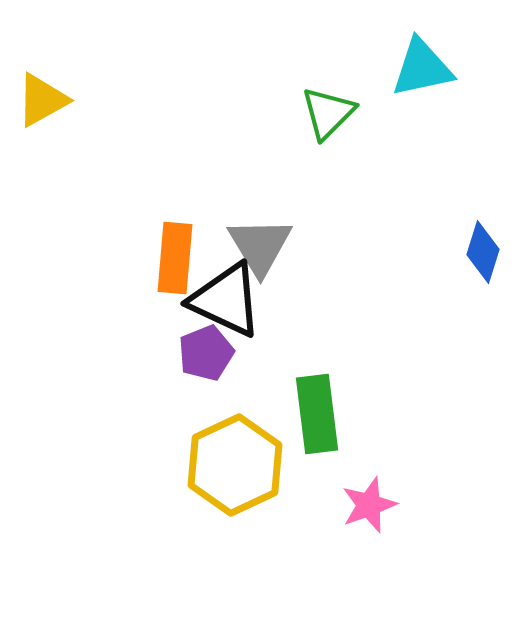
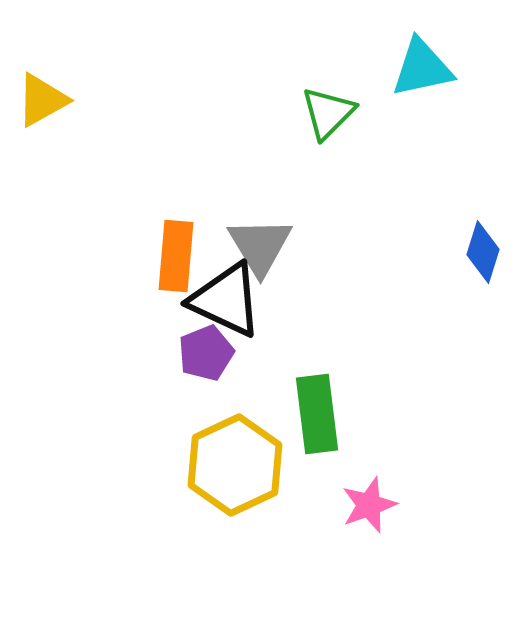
orange rectangle: moved 1 px right, 2 px up
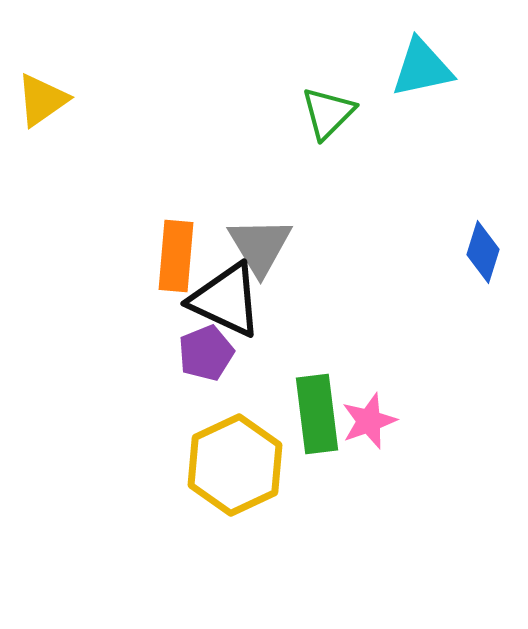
yellow triangle: rotated 6 degrees counterclockwise
pink star: moved 84 px up
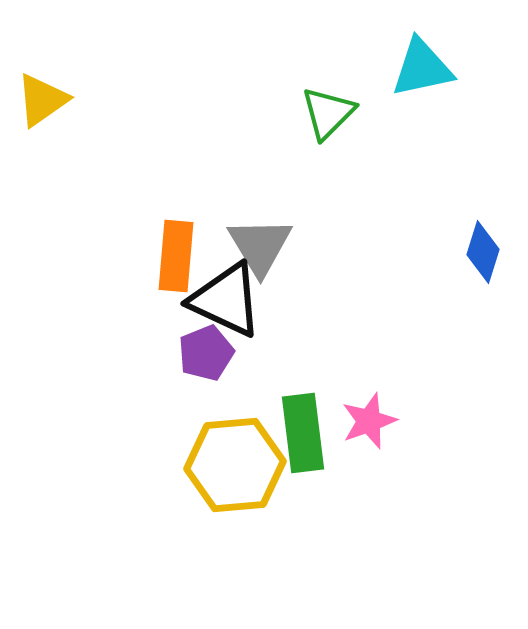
green rectangle: moved 14 px left, 19 px down
yellow hexagon: rotated 20 degrees clockwise
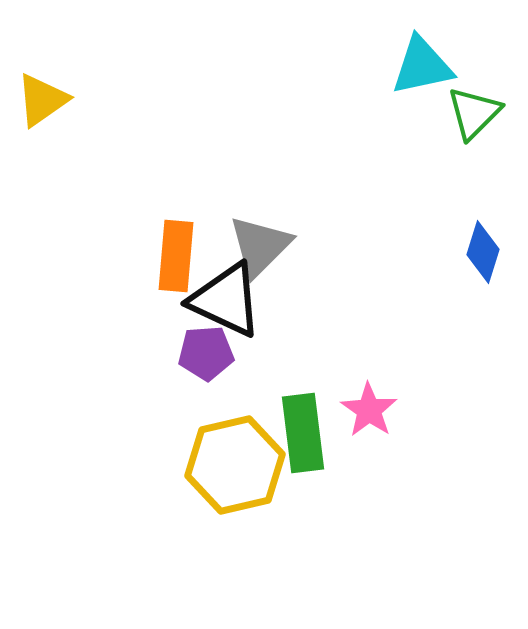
cyan triangle: moved 2 px up
green triangle: moved 146 px right
gray triangle: rotated 16 degrees clockwise
purple pentagon: rotated 18 degrees clockwise
pink star: moved 11 px up; rotated 18 degrees counterclockwise
yellow hexagon: rotated 8 degrees counterclockwise
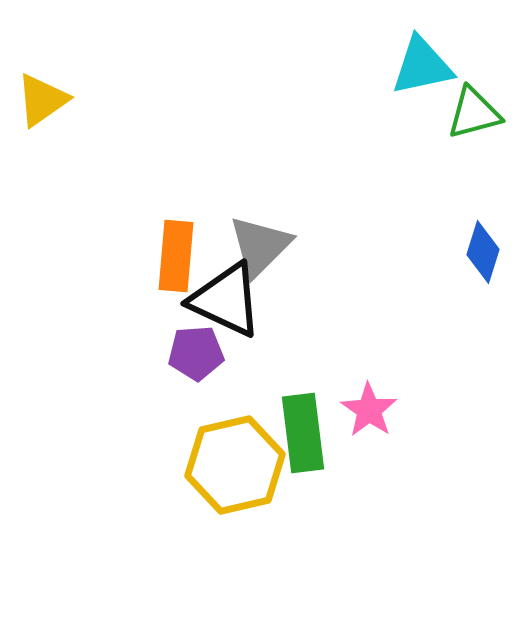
green triangle: rotated 30 degrees clockwise
purple pentagon: moved 10 px left
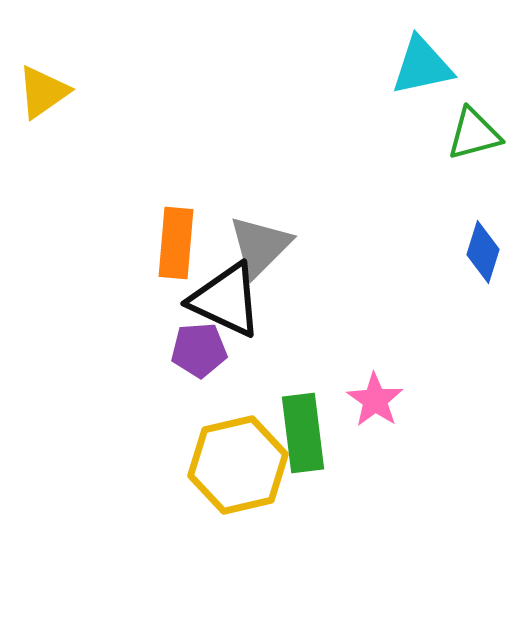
yellow triangle: moved 1 px right, 8 px up
green triangle: moved 21 px down
orange rectangle: moved 13 px up
purple pentagon: moved 3 px right, 3 px up
pink star: moved 6 px right, 10 px up
yellow hexagon: moved 3 px right
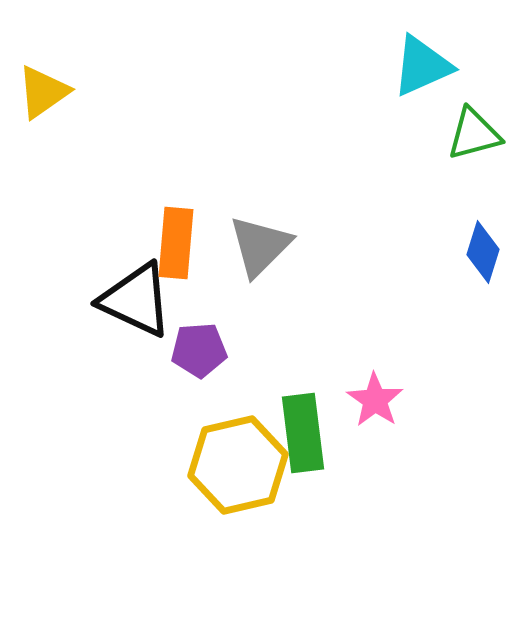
cyan triangle: rotated 12 degrees counterclockwise
black triangle: moved 90 px left
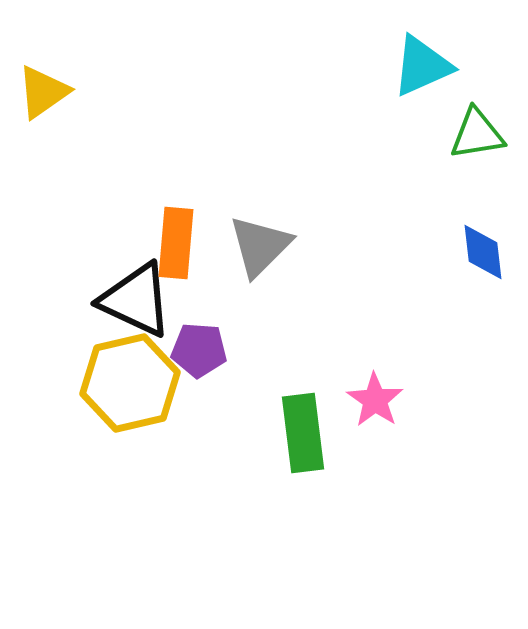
green triangle: moved 3 px right; rotated 6 degrees clockwise
blue diamond: rotated 24 degrees counterclockwise
purple pentagon: rotated 8 degrees clockwise
yellow hexagon: moved 108 px left, 82 px up
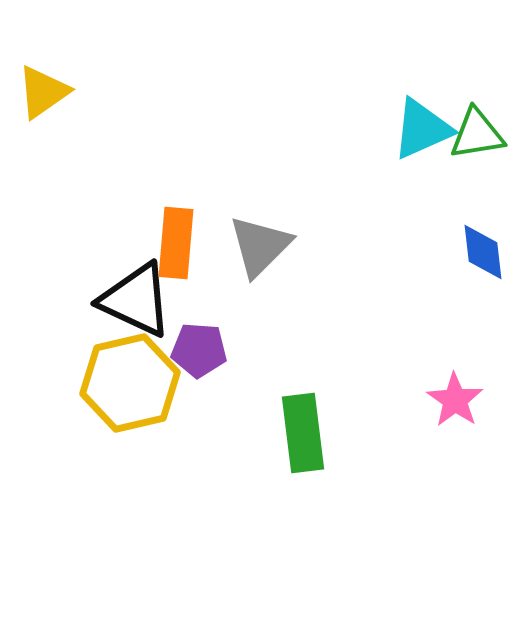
cyan triangle: moved 63 px down
pink star: moved 80 px right
